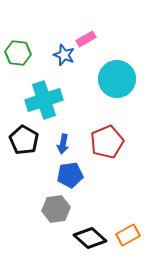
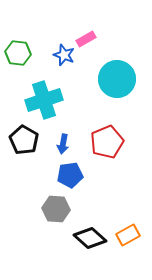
gray hexagon: rotated 12 degrees clockwise
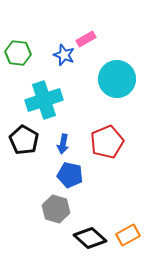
blue pentagon: rotated 20 degrees clockwise
gray hexagon: rotated 12 degrees clockwise
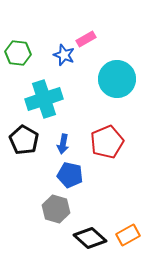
cyan cross: moved 1 px up
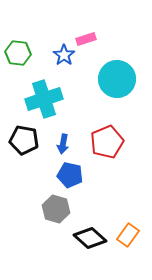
pink rectangle: rotated 12 degrees clockwise
blue star: rotated 15 degrees clockwise
black pentagon: rotated 20 degrees counterclockwise
orange rectangle: rotated 25 degrees counterclockwise
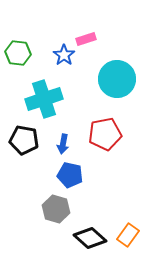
red pentagon: moved 2 px left, 8 px up; rotated 12 degrees clockwise
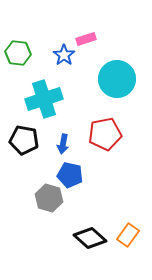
gray hexagon: moved 7 px left, 11 px up
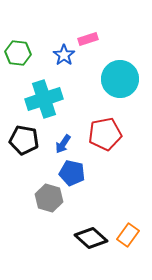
pink rectangle: moved 2 px right
cyan circle: moved 3 px right
blue arrow: rotated 24 degrees clockwise
blue pentagon: moved 2 px right, 2 px up
black diamond: moved 1 px right
